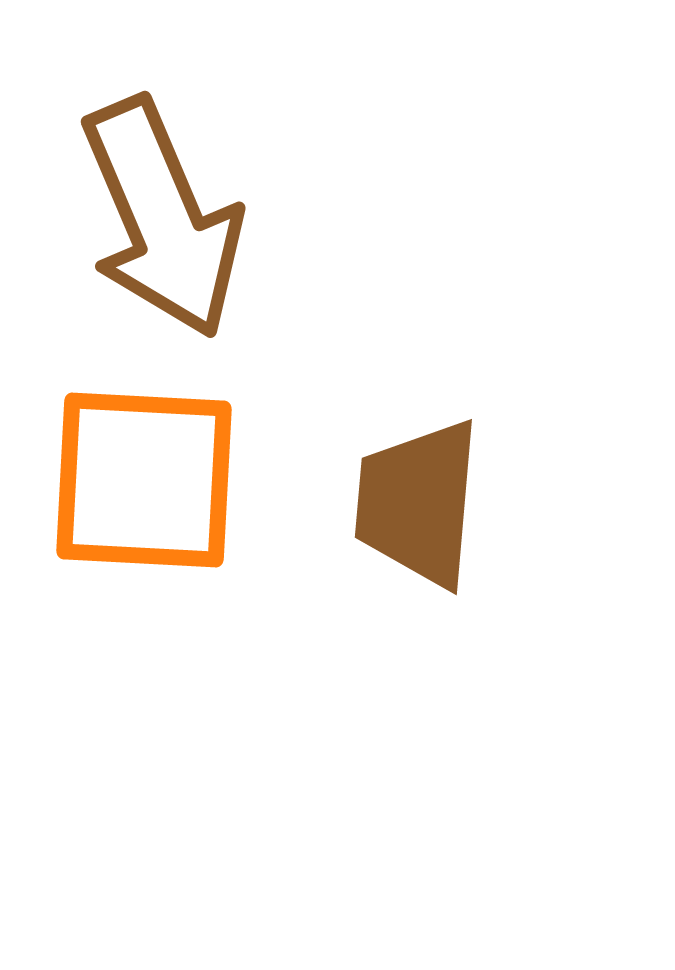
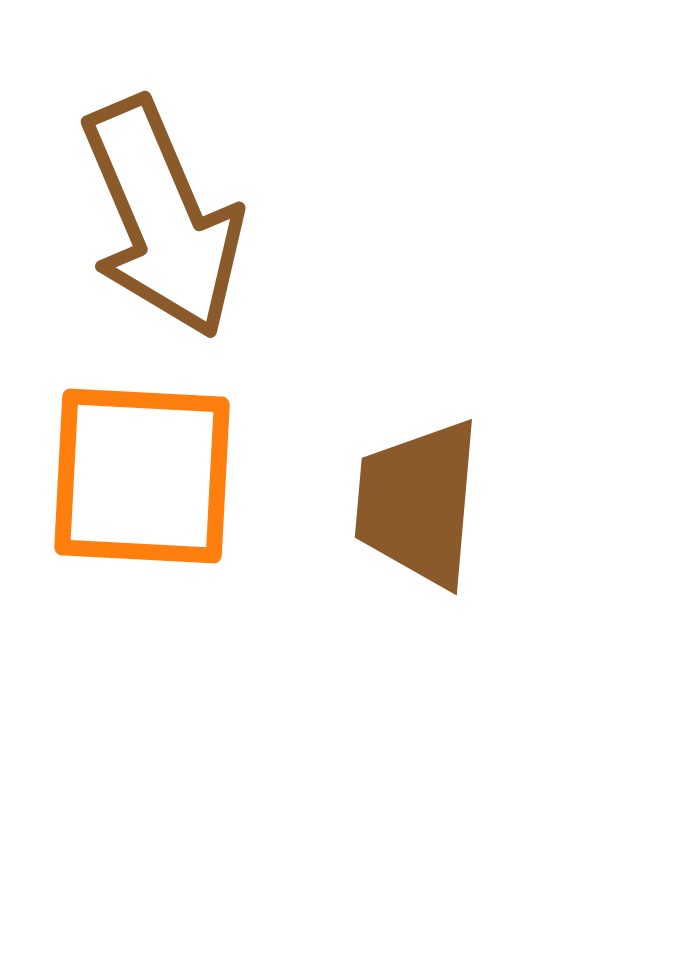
orange square: moved 2 px left, 4 px up
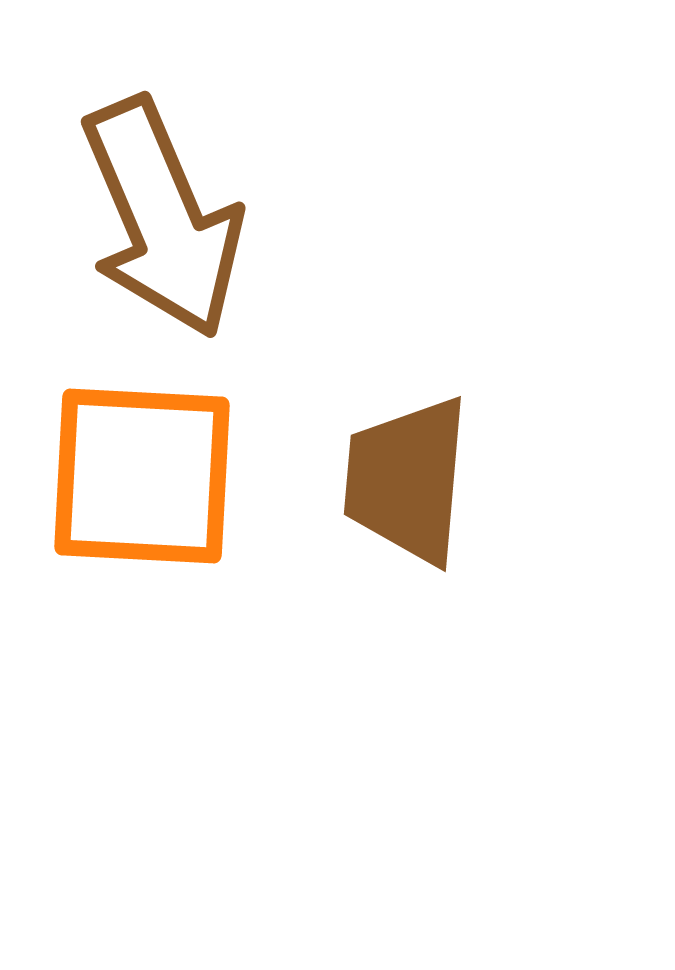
brown trapezoid: moved 11 px left, 23 px up
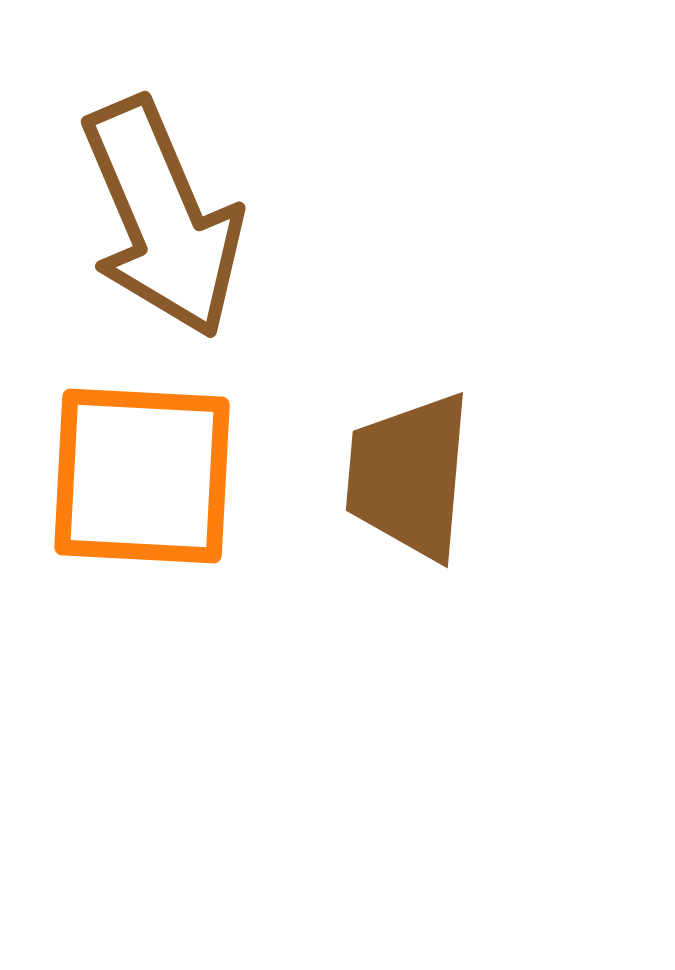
brown trapezoid: moved 2 px right, 4 px up
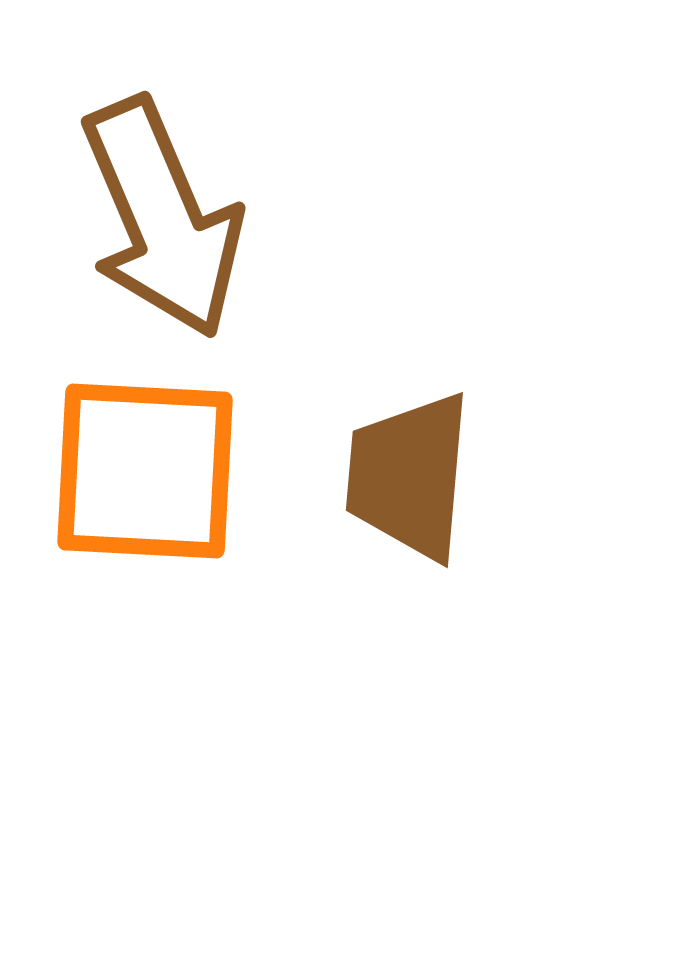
orange square: moved 3 px right, 5 px up
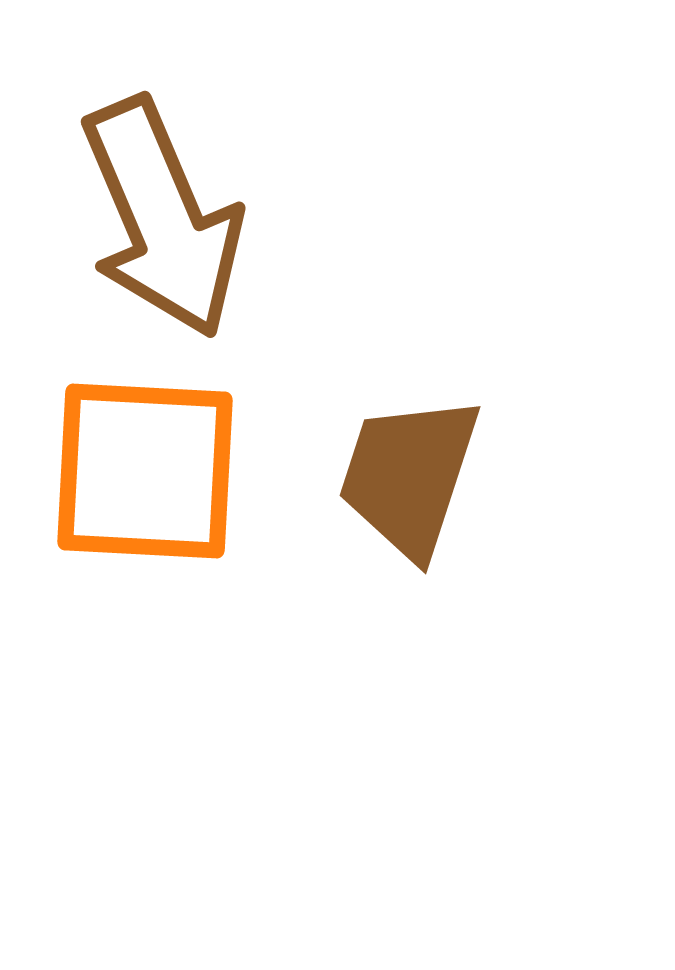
brown trapezoid: rotated 13 degrees clockwise
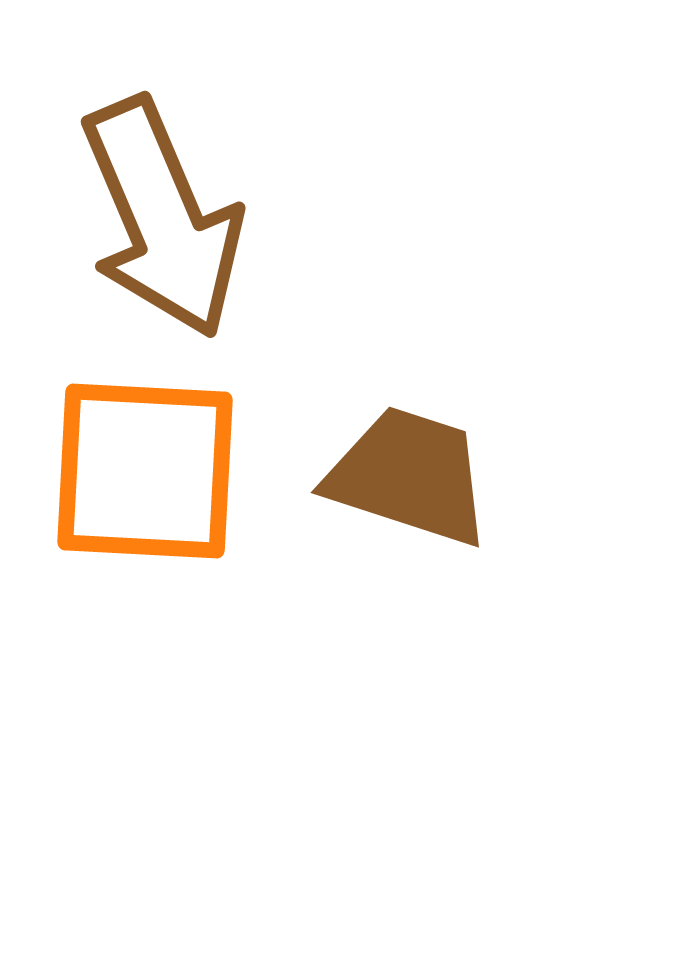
brown trapezoid: rotated 90 degrees clockwise
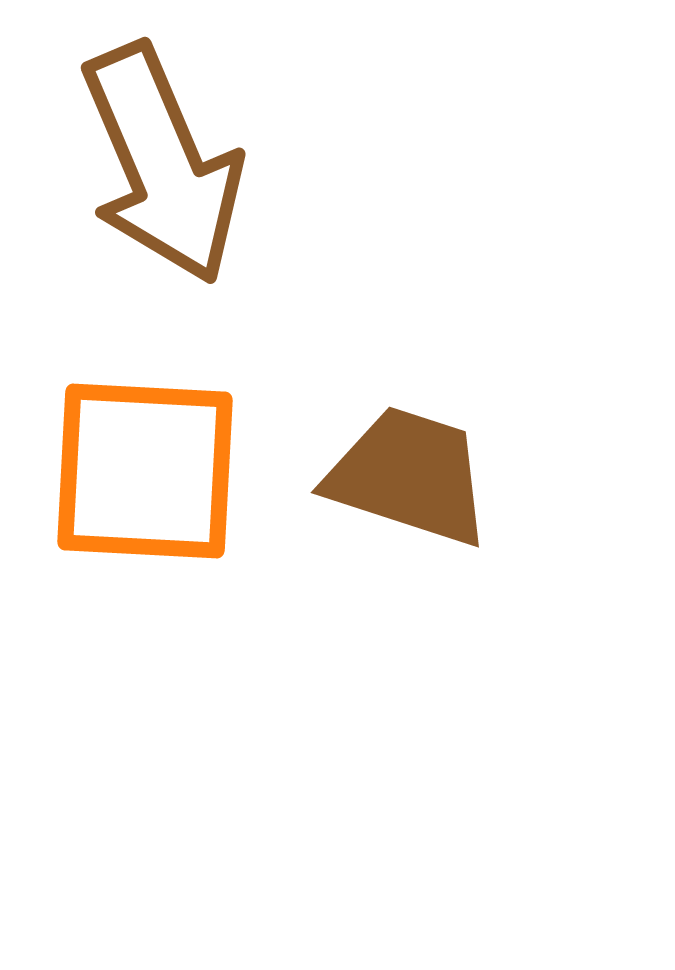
brown arrow: moved 54 px up
